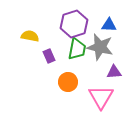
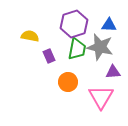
purple triangle: moved 1 px left
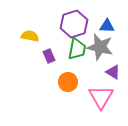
blue triangle: moved 2 px left, 1 px down
purple triangle: rotated 35 degrees clockwise
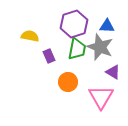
gray star: rotated 8 degrees clockwise
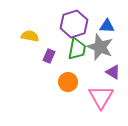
purple rectangle: rotated 48 degrees clockwise
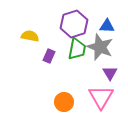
purple triangle: moved 3 px left, 1 px down; rotated 28 degrees clockwise
orange circle: moved 4 px left, 20 px down
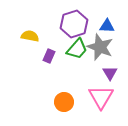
green trapezoid: rotated 30 degrees clockwise
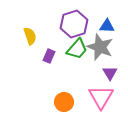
yellow semicircle: rotated 60 degrees clockwise
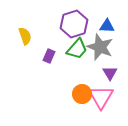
yellow semicircle: moved 5 px left
orange circle: moved 18 px right, 8 px up
